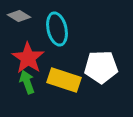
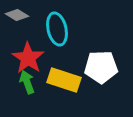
gray diamond: moved 2 px left, 1 px up
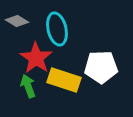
gray diamond: moved 6 px down
red star: moved 8 px right
green arrow: moved 1 px right, 4 px down
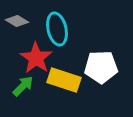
green arrow: moved 5 px left; rotated 65 degrees clockwise
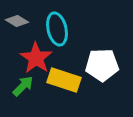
white pentagon: moved 1 px right, 2 px up
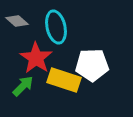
gray diamond: rotated 10 degrees clockwise
cyan ellipse: moved 1 px left, 2 px up
white pentagon: moved 10 px left
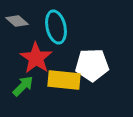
yellow rectangle: rotated 12 degrees counterclockwise
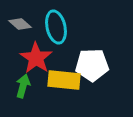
gray diamond: moved 3 px right, 3 px down
green arrow: rotated 30 degrees counterclockwise
